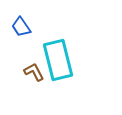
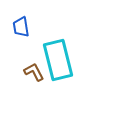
blue trapezoid: rotated 25 degrees clockwise
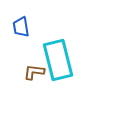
brown L-shape: rotated 55 degrees counterclockwise
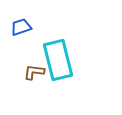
blue trapezoid: rotated 80 degrees clockwise
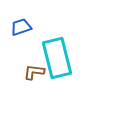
cyan rectangle: moved 1 px left, 2 px up
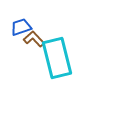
brown L-shape: moved 33 px up; rotated 40 degrees clockwise
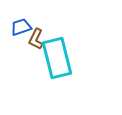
brown L-shape: moved 2 px right; rotated 110 degrees counterclockwise
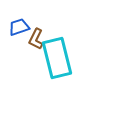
blue trapezoid: moved 2 px left
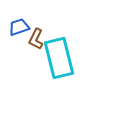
cyan rectangle: moved 2 px right
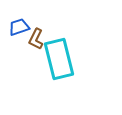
cyan rectangle: moved 1 px down
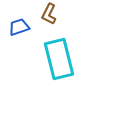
brown L-shape: moved 13 px right, 25 px up
